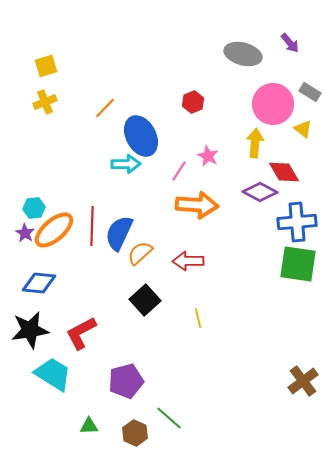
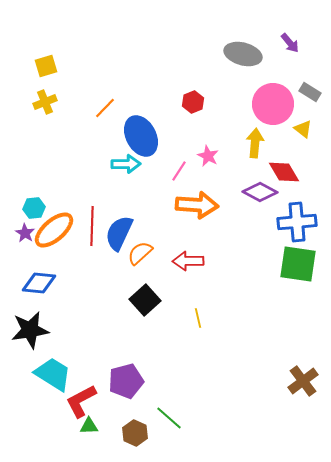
red L-shape: moved 68 px down
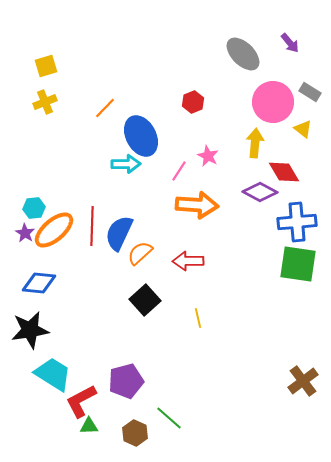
gray ellipse: rotated 30 degrees clockwise
pink circle: moved 2 px up
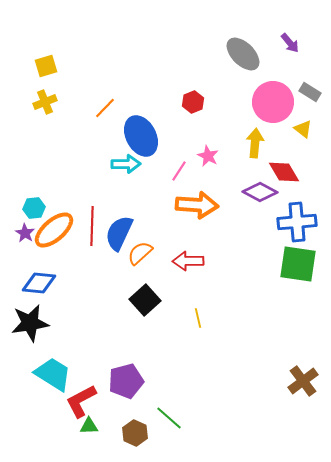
black star: moved 7 px up
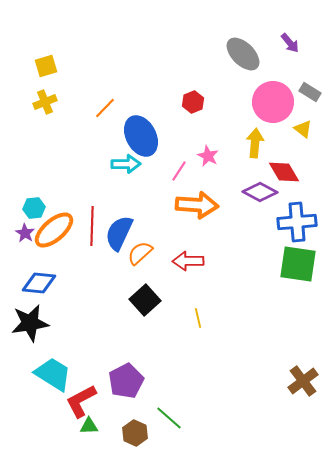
purple pentagon: rotated 12 degrees counterclockwise
